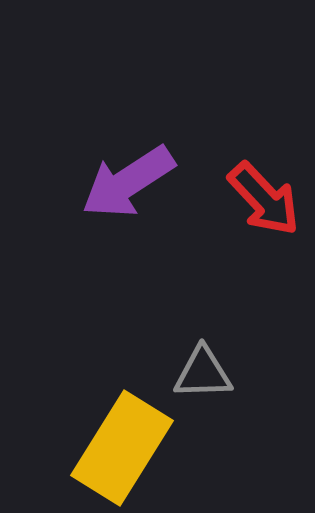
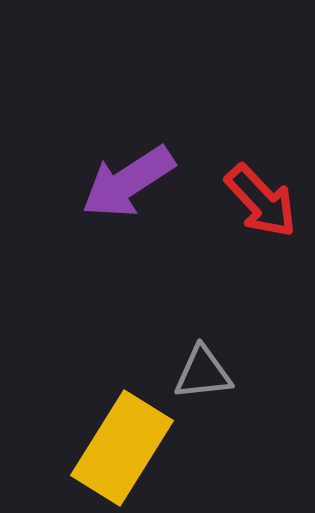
red arrow: moved 3 px left, 2 px down
gray triangle: rotated 4 degrees counterclockwise
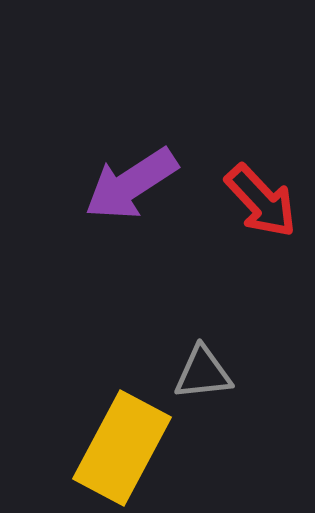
purple arrow: moved 3 px right, 2 px down
yellow rectangle: rotated 4 degrees counterclockwise
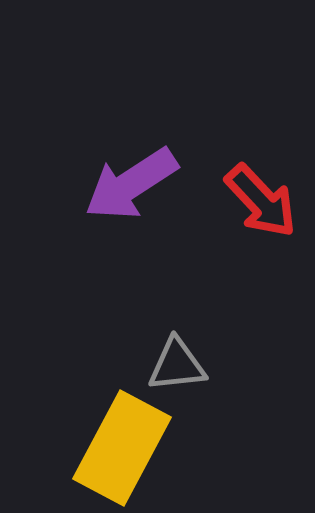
gray triangle: moved 26 px left, 8 px up
